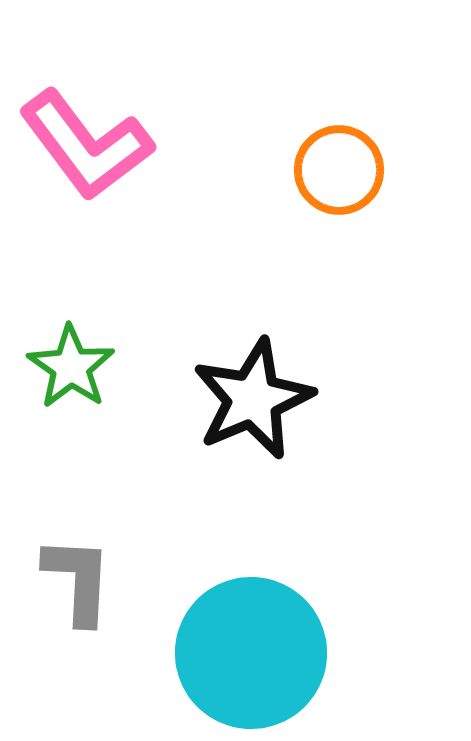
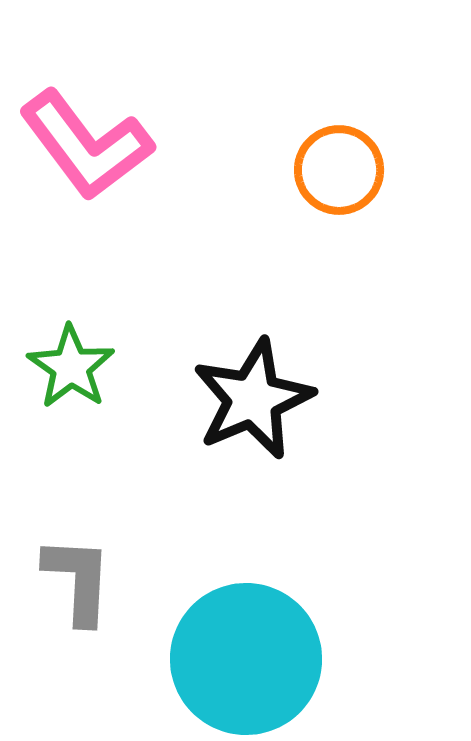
cyan circle: moved 5 px left, 6 px down
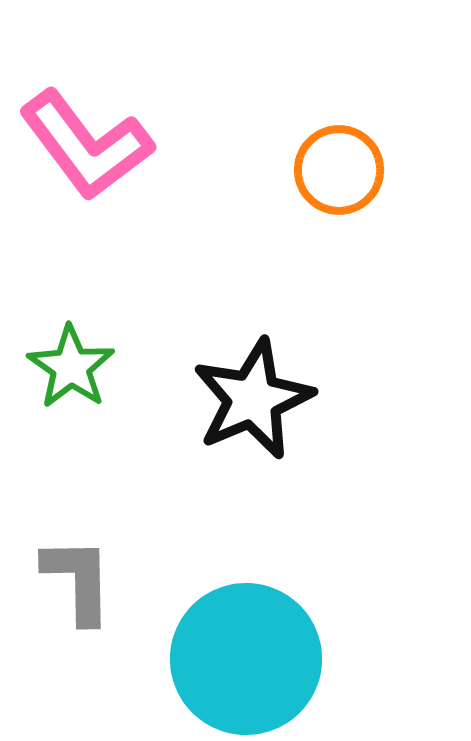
gray L-shape: rotated 4 degrees counterclockwise
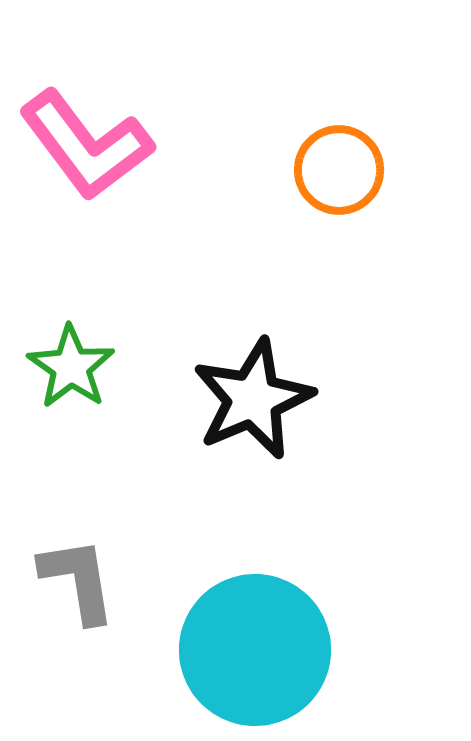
gray L-shape: rotated 8 degrees counterclockwise
cyan circle: moved 9 px right, 9 px up
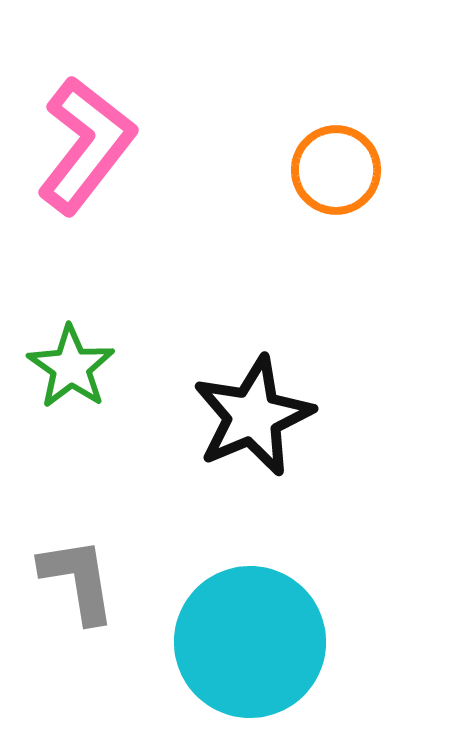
pink L-shape: rotated 105 degrees counterclockwise
orange circle: moved 3 px left
black star: moved 17 px down
cyan circle: moved 5 px left, 8 px up
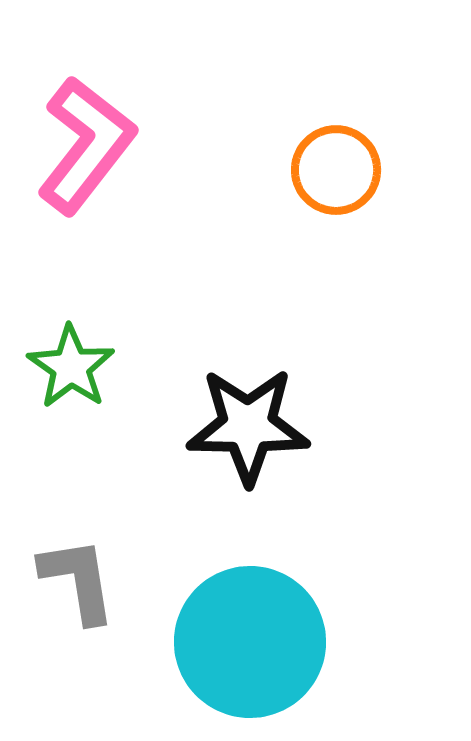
black star: moved 5 px left, 10 px down; rotated 24 degrees clockwise
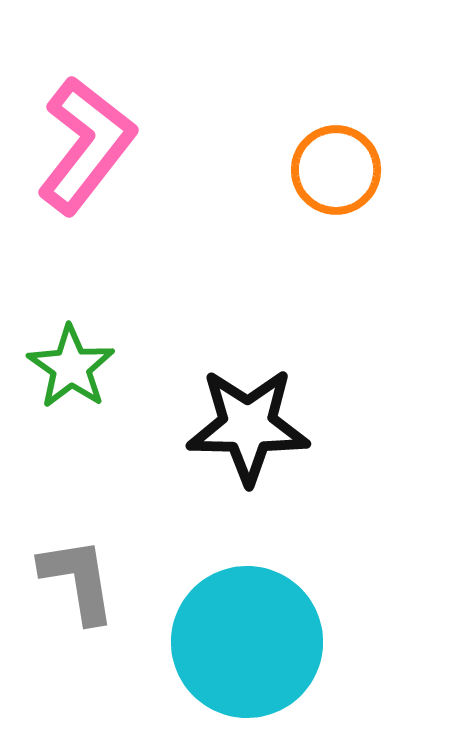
cyan circle: moved 3 px left
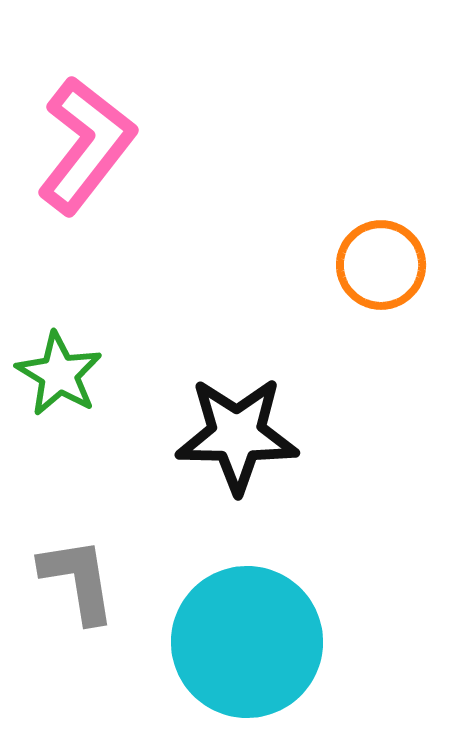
orange circle: moved 45 px right, 95 px down
green star: moved 12 px left, 7 px down; rotated 4 degrees counterclockwise
black star: moved 11 px left, 9 px down
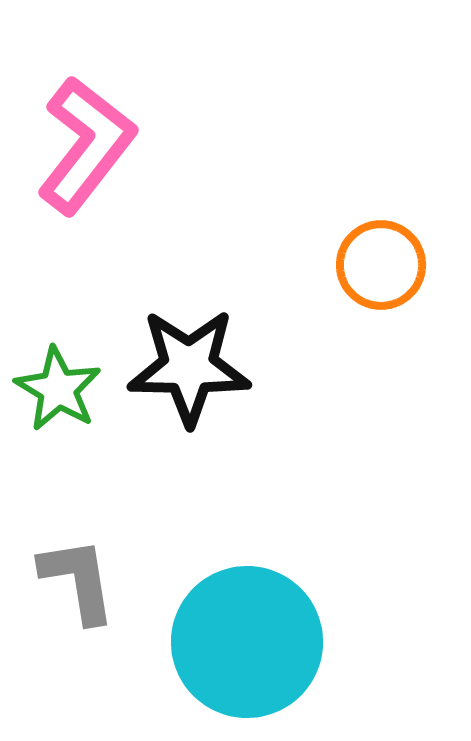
green star: moved 1 px left, 15 px down
black star: moved 48 px left, 68 px up
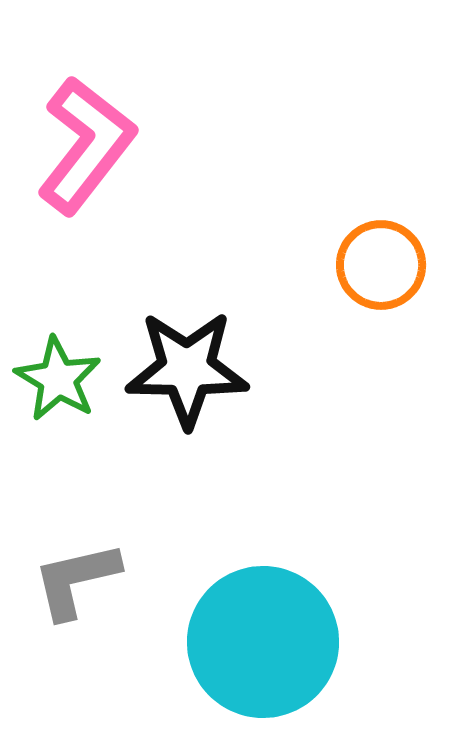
black star: moved 2 px left, 2 px down
green star: moved 10 px up
gray L-shape: moved 2 px left; rotated 94 degrees counterclockwise
cyan circle: moved 16 px right
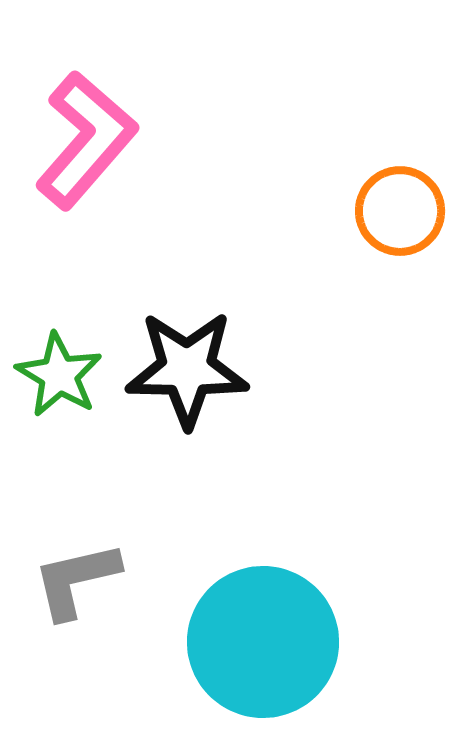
pink L-shape: moved 5 px up; rotated 3 degrees clockwise
orange circle: moved 19 px right, 54 px up
green star: moved 1 px right, 4 px up
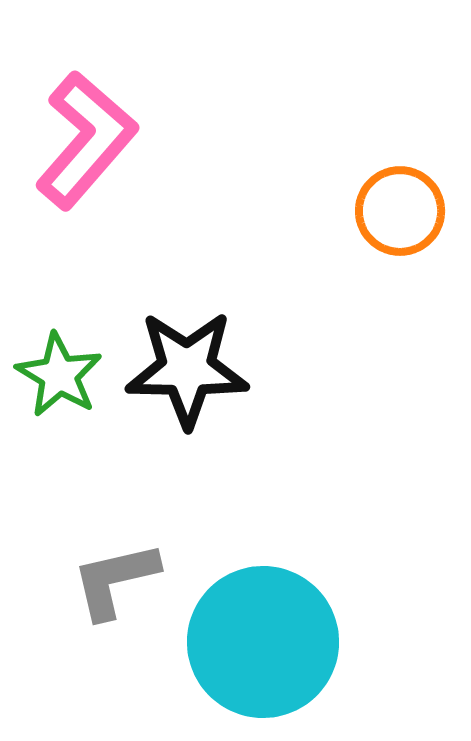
gray L-shape: moved 39 px right
